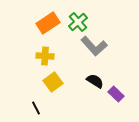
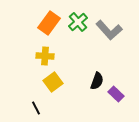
orange rectangle: moved 1 px right; rotated 20 degrees counterclockwise
gray L-shape: moved 15 px right, 16 px up
black semicircle: moved 2 px right; rotated 78 degrees clockwise
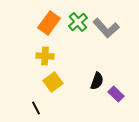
gray L-shape: moved 3 px left, 2 px up
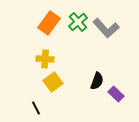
yellow cross: moved 3 px down
